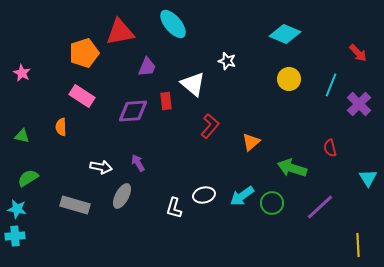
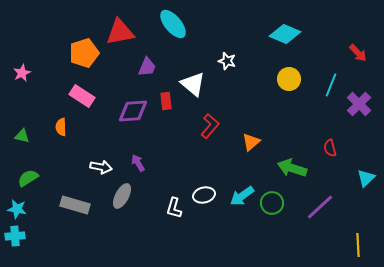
pink star: rotated 18 degrees clockwise
cyan triangle: moved 2 px left; rotated 18 degrees clockwise
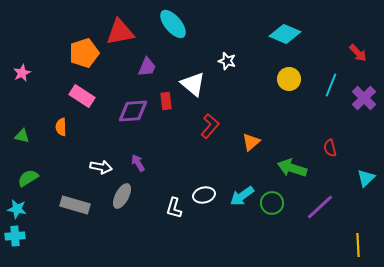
purple cross: moved 5 px right, 6 px up
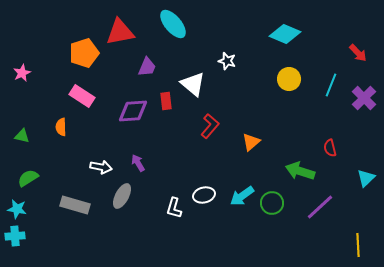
green arrow: moved 8 px right, 3 px down
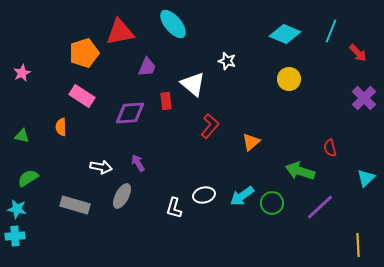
cyan line: moved 54 px up
purple diamond: moved 3 px left, 2 px down
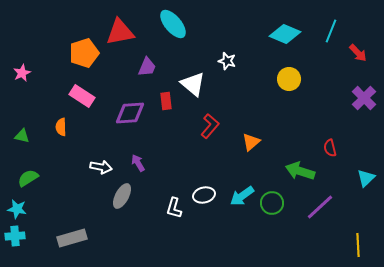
gray rectangle: moved 3 px left, 33 px down; rotated 32 degrees counterclockwise
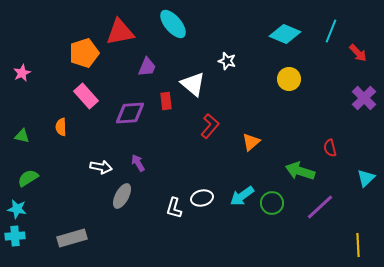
pink rectangle: moved 4 px right; rotated 15 degrees clockwise
white ellipse: moved 2 px left, 3 px down
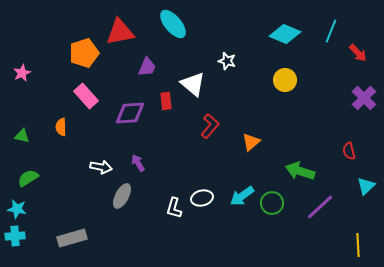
yellow circle: moved 4 px left, 1 px down
red semicircle: moved 19 px right, 3 px down
cyan triangle: moved 8 px down
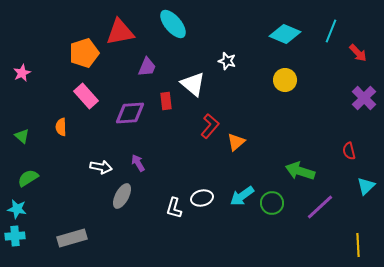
green triangle: rotated 28 degrees clockwise
orange triangle: moved 15 px left
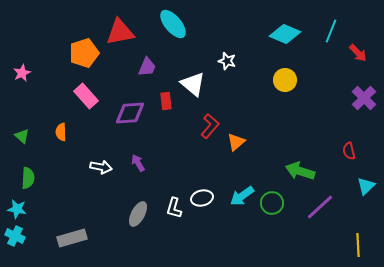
orange semicircle: moved 5 px down
green semicircle: rotated 125 degrees clockwise
gray ellipse: moved 16 px right, 18 px down
cyan cross: rotated 30 degrees clockwise
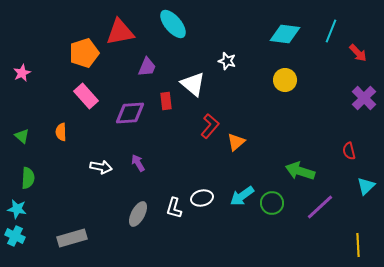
cyan diamond: rotated 16 degrees counterclockwise
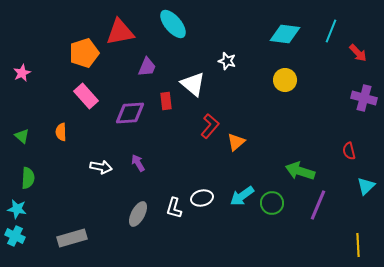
purple cross: rotated 30 degrees counterclockwise
purple line: moved 2 px left, 2 px up; rotated 24 degrees counterclockwise
